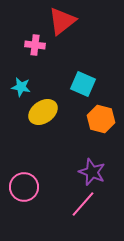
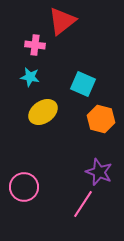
cyan star: moved 9 px right, 10 px up
purple star: moved 7 px right
pink line: rotated 8 degrees counterclockwise
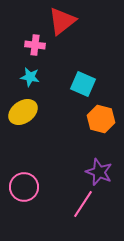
yellow ellipse: moved 20 px left
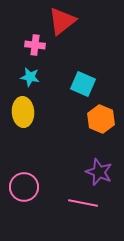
yellow ellipse: rotated 60 degrees counterclockwise
orange hexagon: rotated 8 degrees clockwise
pink line: moved 1 px up; rotated 68 degrees clockwise
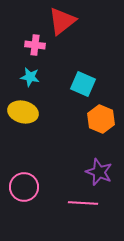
yellow ellipse: rotated 72 degrees counterclockwise
pink line: rotated 8 degrees counterclockwise
